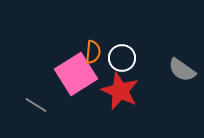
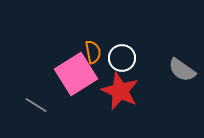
orange semicircle: rotated 15 degrees counterclockwise
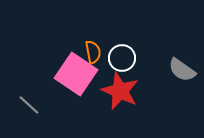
pink square: rotated 24 degrees counterclockwise
gray line: moved 7 px left; rotated 10 degrees clockwise
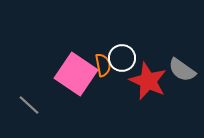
orange semicircle: moved 10 px right, 13 px down
red star: moved 28 px right, 10 px up
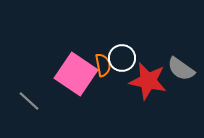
gray semicircle: moved 1 px left, 1 px up
red star: rotated 12 degrees counterclockwise
gray line: moved 4 px up
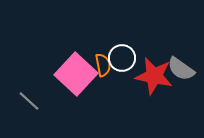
pink square: rotated 9 degrees clockwise
red star: moved 6 px right, 5 px up
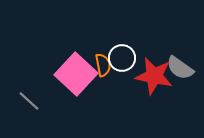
gray semicircle: moved 1 px left, 1 px up
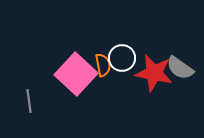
red star: moved 3 px up
gray line: rotated 40 degrees clockwise
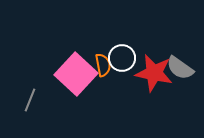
gray line: moved 1 px right, 1 px up; rotated 30 degrees clockwise
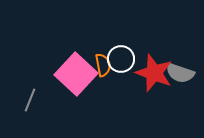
white circle: moved 1 px left, 1 px down
gray semicircle: moved 5 px down; rotated 16 degrees counterclockwise
red star: rotated 9 degrees clockwise
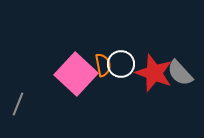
white circle: moved 5 px down
gray semicircle: rotated 28 degrees clockwise
gray line: moved 12 px left, 4 px down
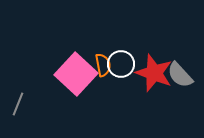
gray semicircle: moved 2 px down
